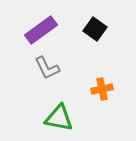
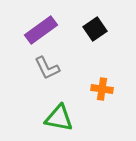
black square: rotated 20 degrees clockwise
orange cross: rotated 20 degrees clockwise
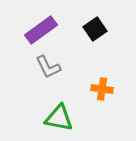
gray L-shape: moved 1 px right, 1 px up
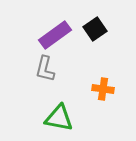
purple rectangle: moved 14 px right, 5 px down
gray L-shape: moved 3 px left, 2 px down; rotated 40 degrees clockwise
orange cross: moved 1 px right
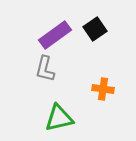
green triangle: rotated 24 degrees counterclockwise
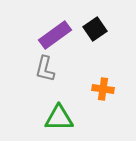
green triangle: rotated 12 degrees clockwise
